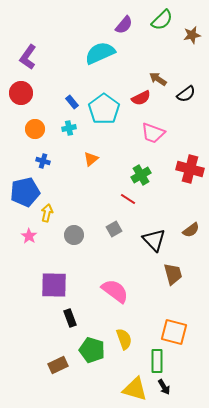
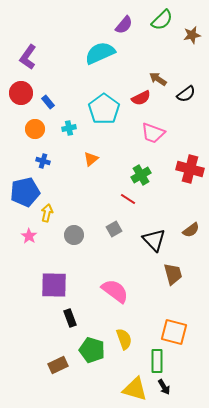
blue rectangle: moved 24 px left
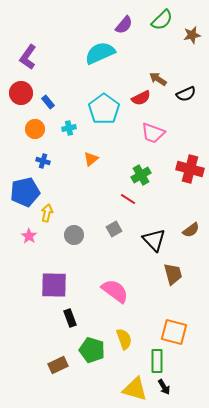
black semicircle: rotated 12 degrees clockwise
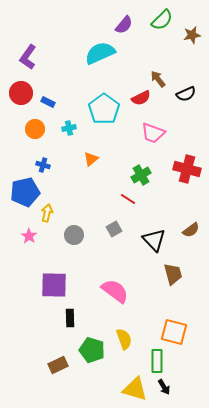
brown arrow: rotated 18 degrees clockwise
blue rectangle: rotated 24 degrees counterclockwise
blue cross: moved 4 px down
red cross: moved 3 px left
black rectangle: rotated 18 degrees clockwise
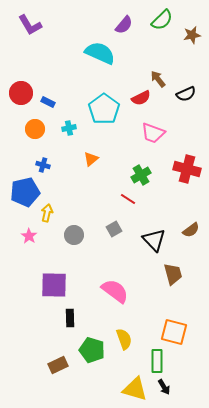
cyan semicircle: rotated 48 degrees clockwise
purple L-shape: moved 2 px right, 32 px up; rotated 65 degrees counterclockwise
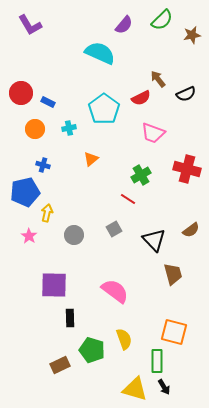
brown rectangle: moved 2 px right
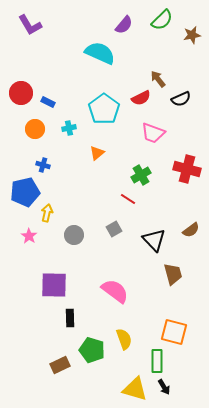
black semicircle: moved 5 px left, 5 px down
orange triangle: moved 6 px right, 6 px up
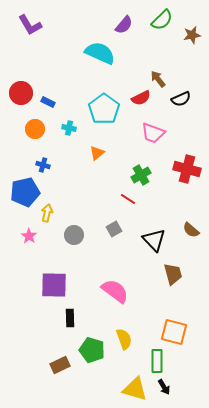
cyan cross: rotated 24 degrees clockwise
brown semicircle: rotated 78 degrees clockwise
